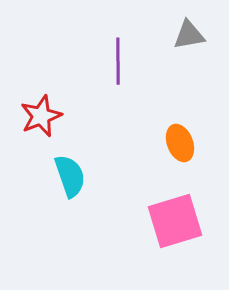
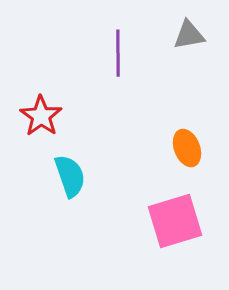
purple line: moved 8 px up
red star: rotated 15 degrees counterclockwise
orange ellipse: moved 7 px right, 5 px down
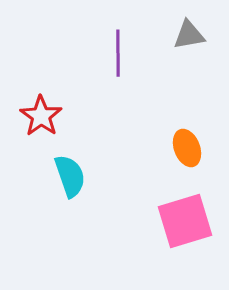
pink square: moved 10 px right
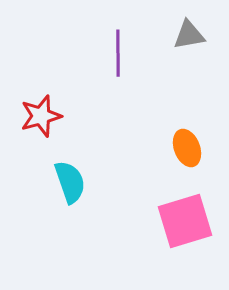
red star: rotated 21 degrees clockwise
cyan semicircle: moved 6 px down
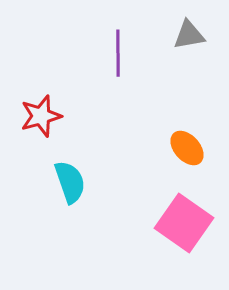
orange ellipse: rotated 21 degrees counterclockwise
pink square: moved 1 px left, 2 px down; rotated 38 degrees counterclockwise
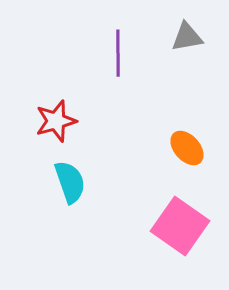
gray triangle: moved 2 px left, 2 px down
red star: moved 15 px right, 5 px down
pink square: moved 4 px left, 3 px down
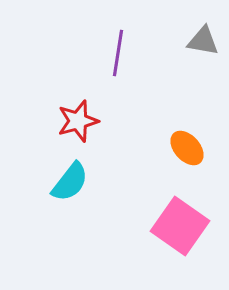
gray triangle: moved 16 px right, 4 px down; rotated 20 degrees clockwise
purple line: rotated 9 degrees clockwise
red star: moved 22 px right
cyan semicircle: rotated 57 degrees clockwise
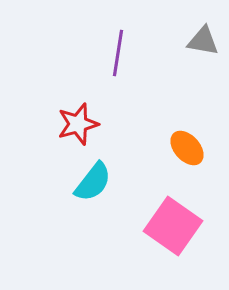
red star: moved 3 px down
cyan semicircle: moved 23 px right
pink square: moved 7 px left
